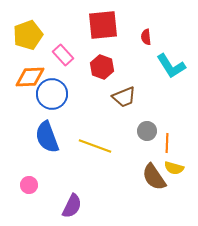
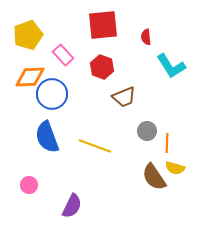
yellow semicircle: moved 1 px right
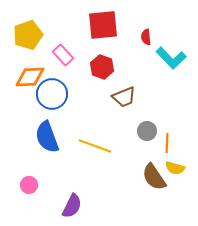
cyan L-shape: moved 8 px up; rotated 12 degrees counterclockwise
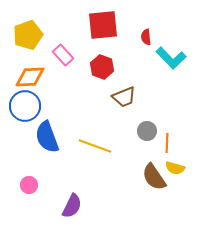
blue circle: moved 27 px left, 12 px down
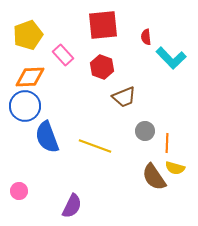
gray circle: moved 2 px left
pink circle: moved 10 px left, 6 px down
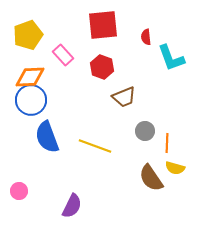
cyan L-shape: rotated 24 degrees clockwise
blue circle: moved 6 px right, 6 px up
brown semicircle: moved 3 px left, 1 px down
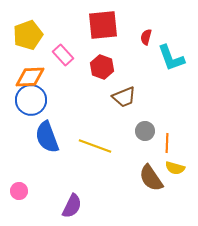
red semicircle: rotated 21 degrees clockwise
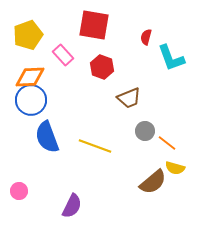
red square: moved 9 px left; rotated 16 degrees clockwise
brown trapezoid: moved 5 px right, 1 px down
orange line: rotated 54 degrees counterclockwise
brown semicircle: moved 2 px right, 4 px down; rotated 96 degrees counterclockwise
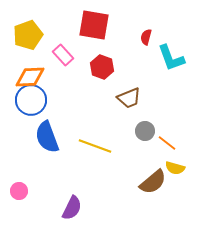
purple semicircle: moved 2 px down
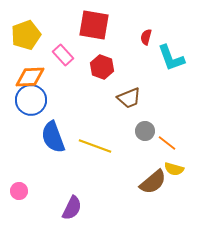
yellow pentagon: moved 2 px left
blue semicircle: moved 6 px right
yellow semicircle: moved 1 px left, 1 px down
